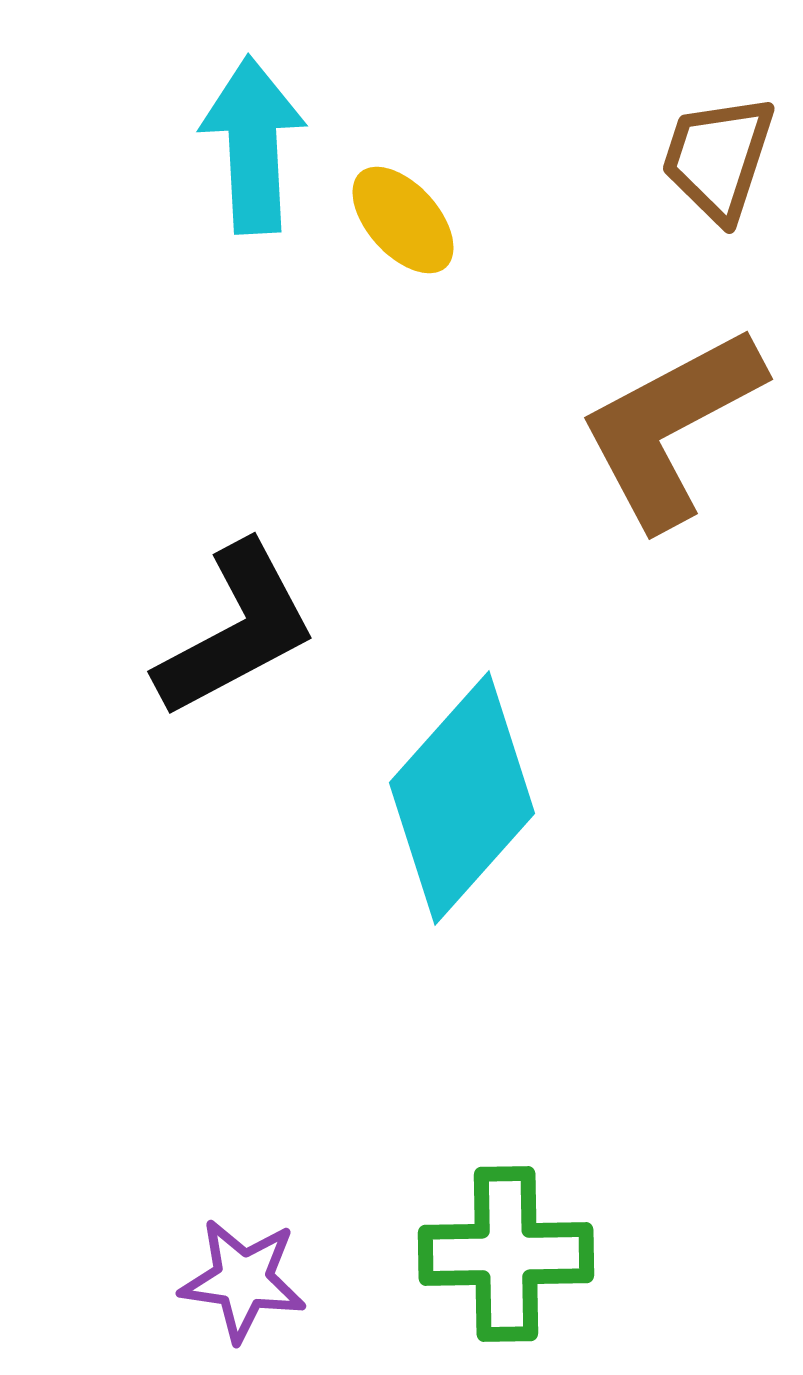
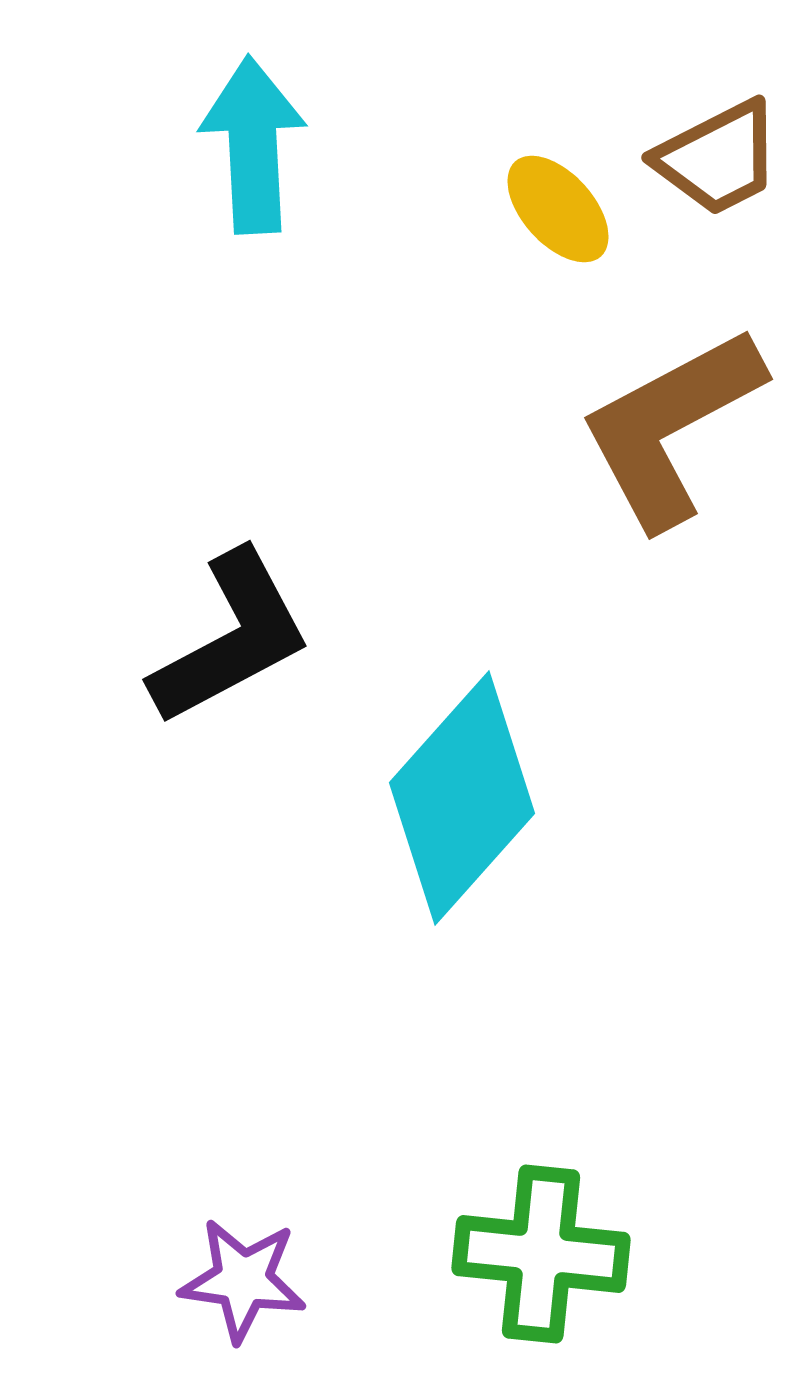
brown trapezoid: rotated 135 degrees counterclockwise
yellow ellipse: moved 155 px right, 11 px up
black L-shape: moved 5 px left, 8 px down
green cross: moved 35 px right; rotated 7 degrees clockwise
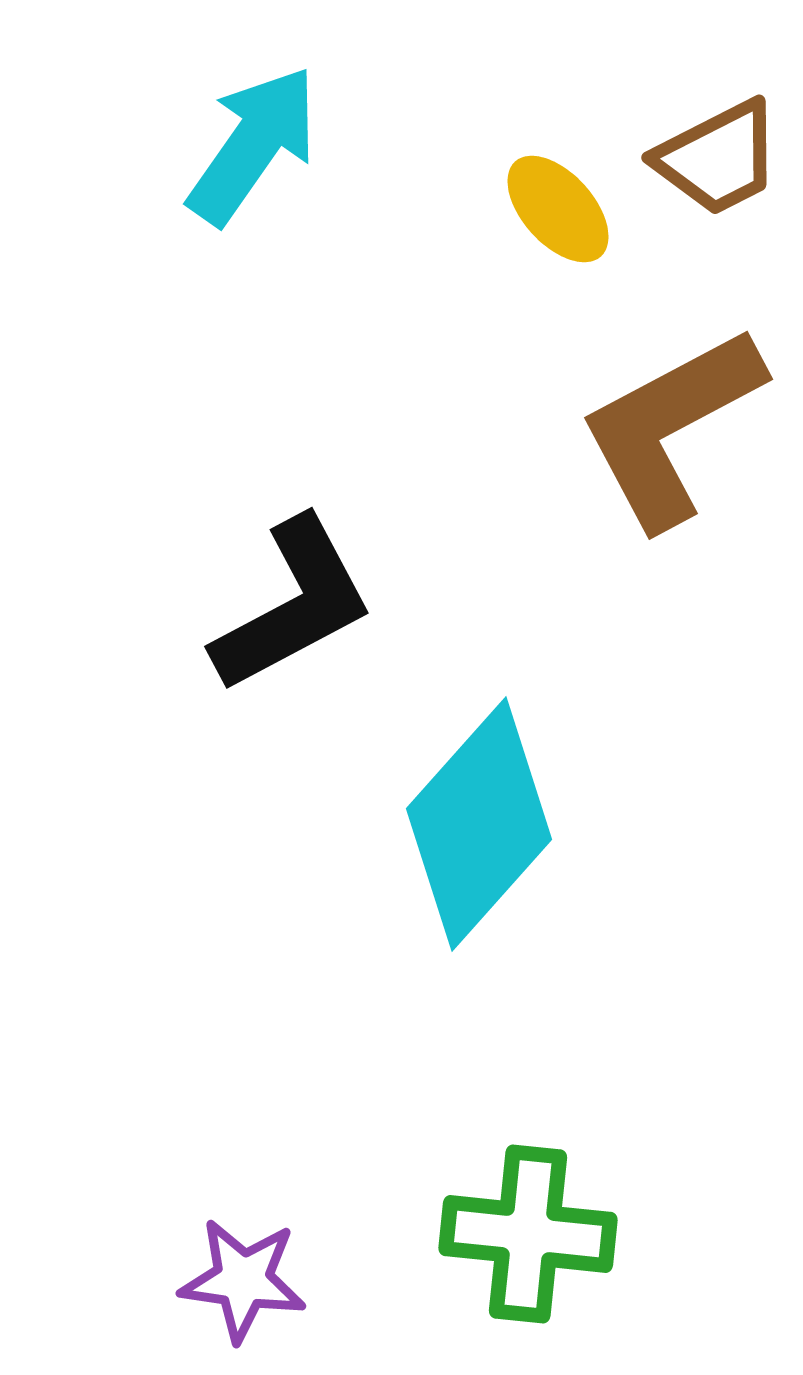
cyan arrow: rotated 38 degrees clockwise
black L-shape: moved 62 px right, 33 px up
cyan diamond: moved 17 px right, 26 px down
green cross: moved 13 px left, 20 px up
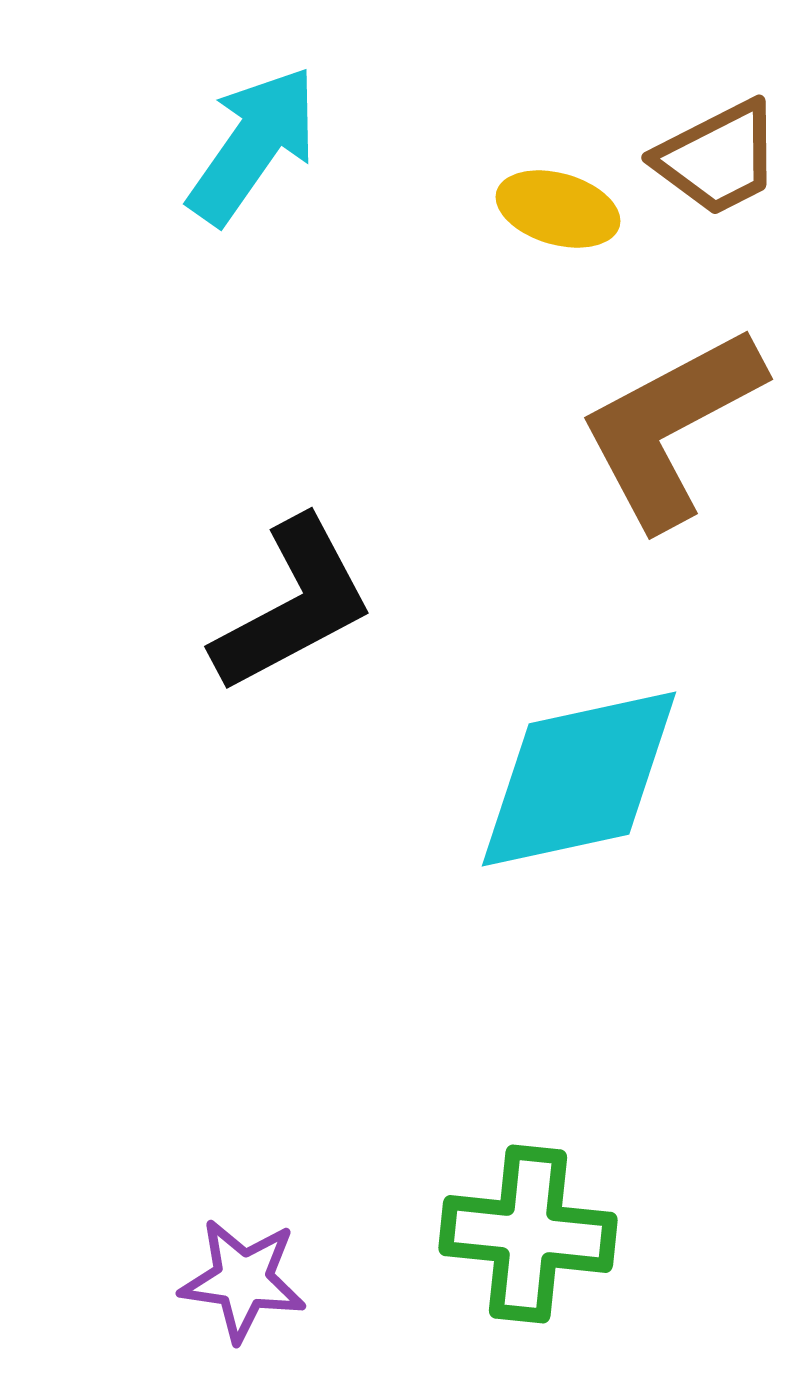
yellow ellipse: rotated 32 degrees counterclockwise
cyan diamond: moved 100 px right, 45 px up; rotated 36 degrees clockwise
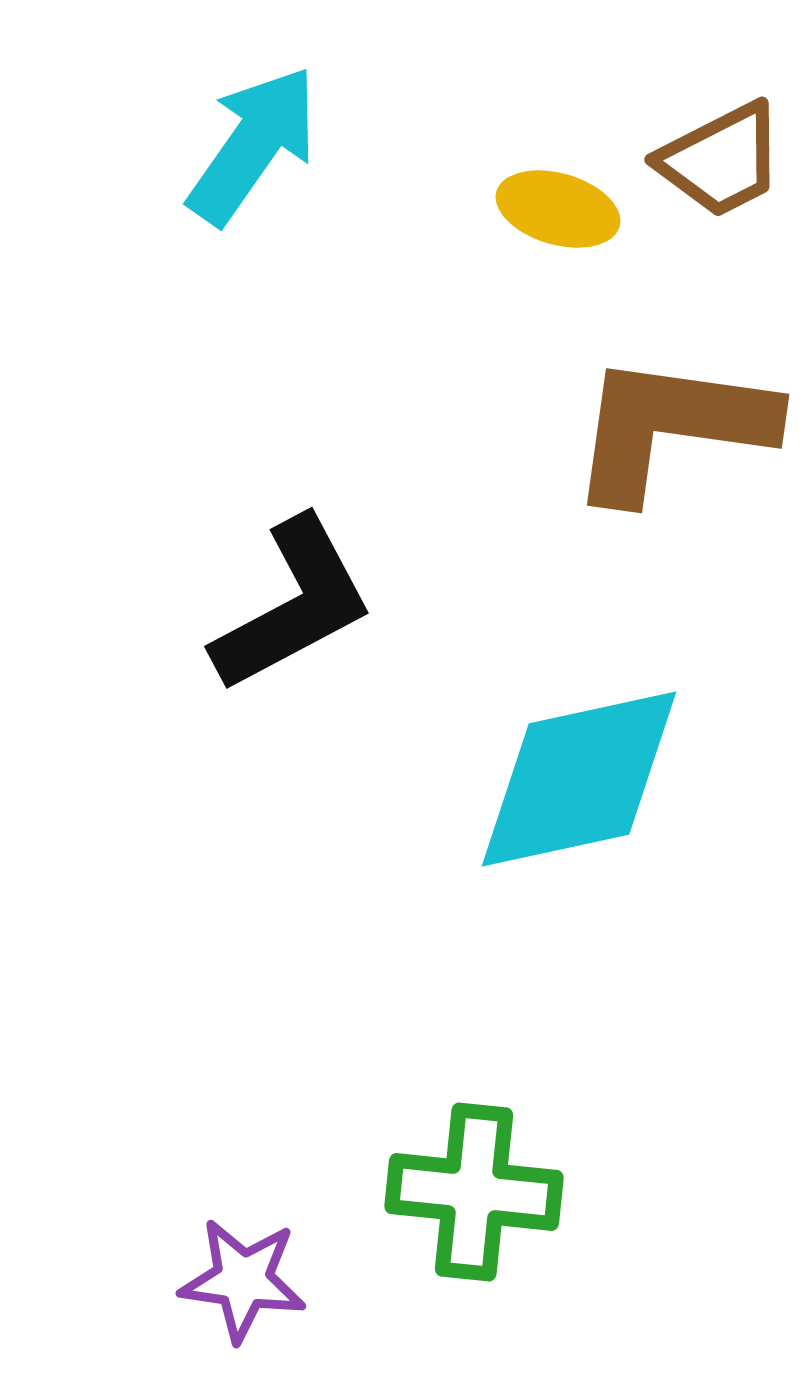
brown trapezoid: moved 3 px right, 2 px down
brown L-shape: rotated 36 degrees clockwise
green cross: moved 54 px left, 42 px up
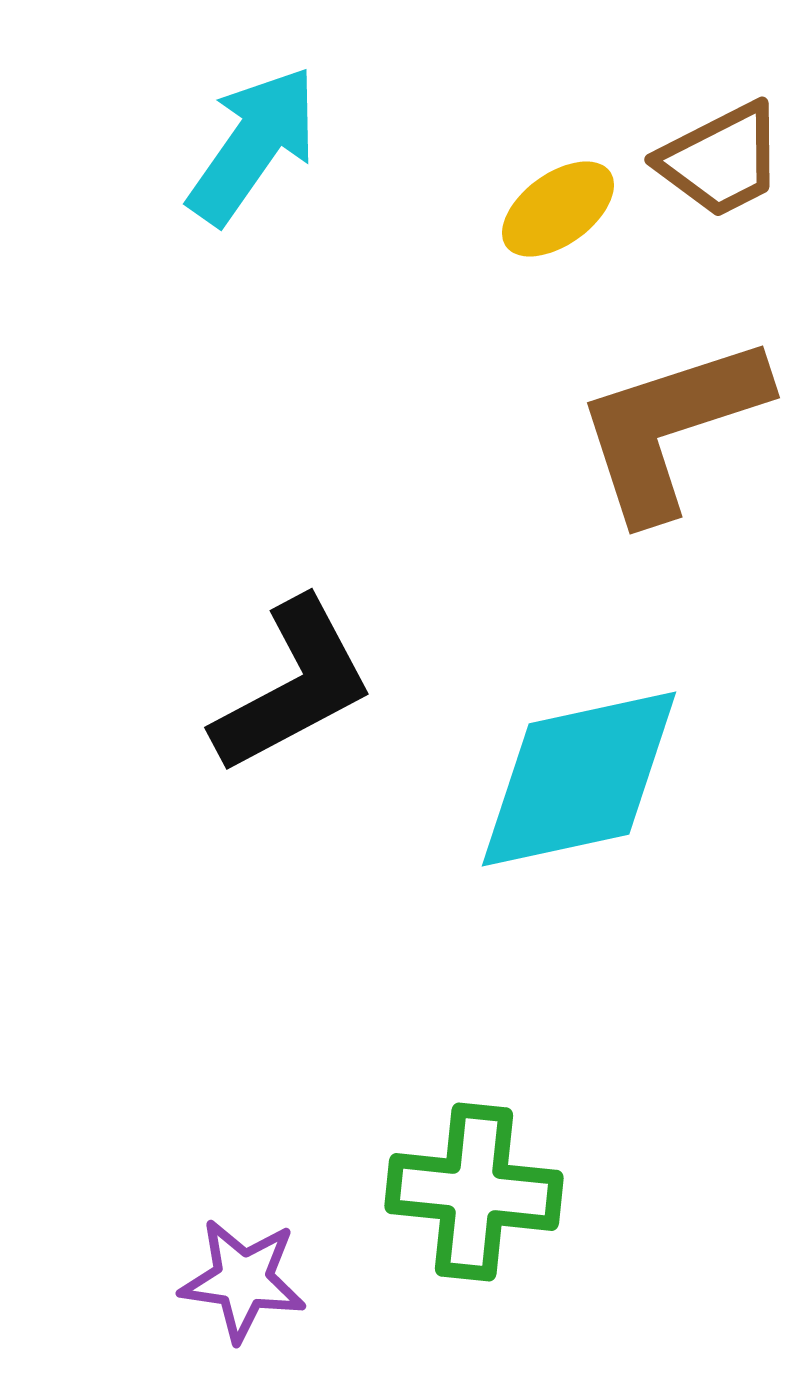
yellow ellipse: rotated 52 degrees counterclockwise
brown L-shape: rotated 26 degrees counterclockwise
black L-shape: moved 81 px down
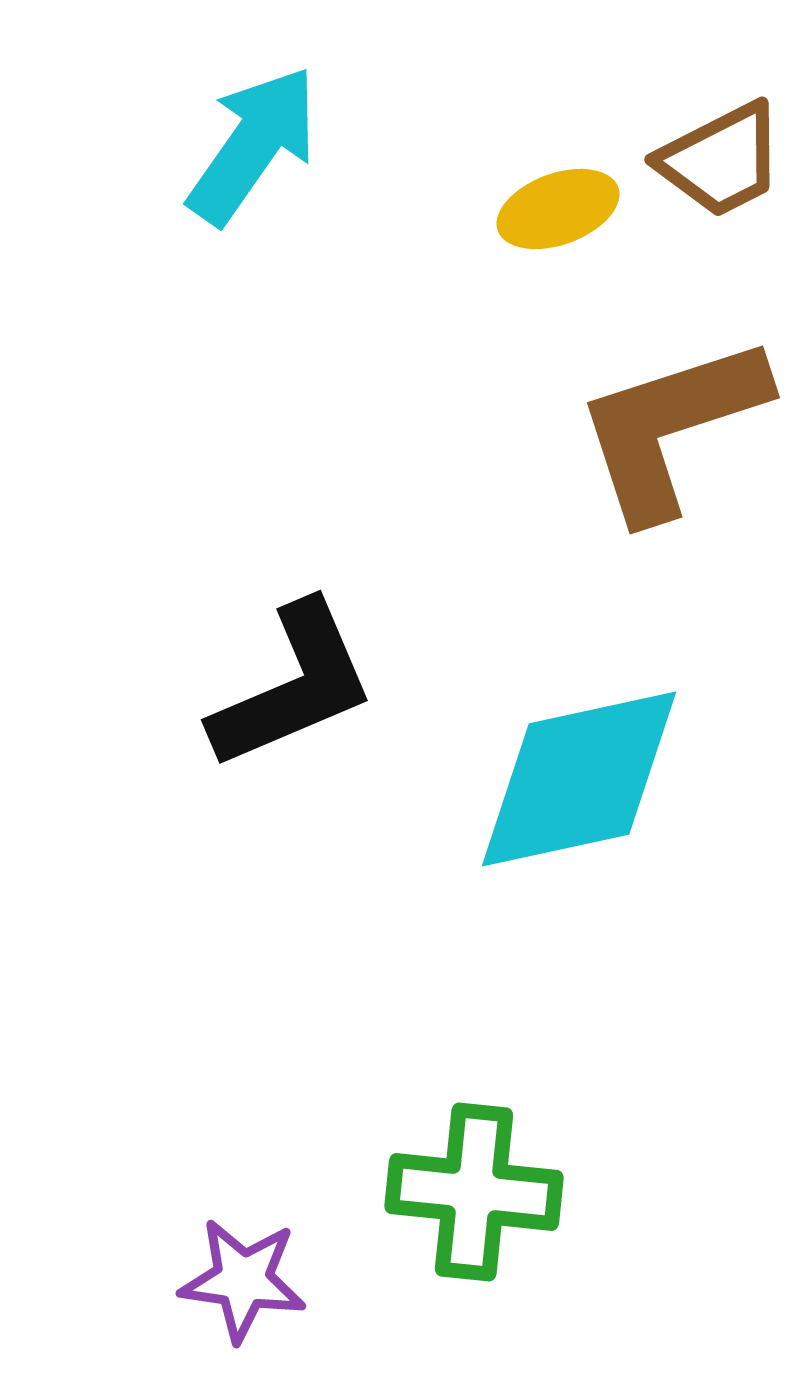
yellow ellipse: rotated 16 degrees clockwise
black L-shape: rotated 5 degrees clockwise
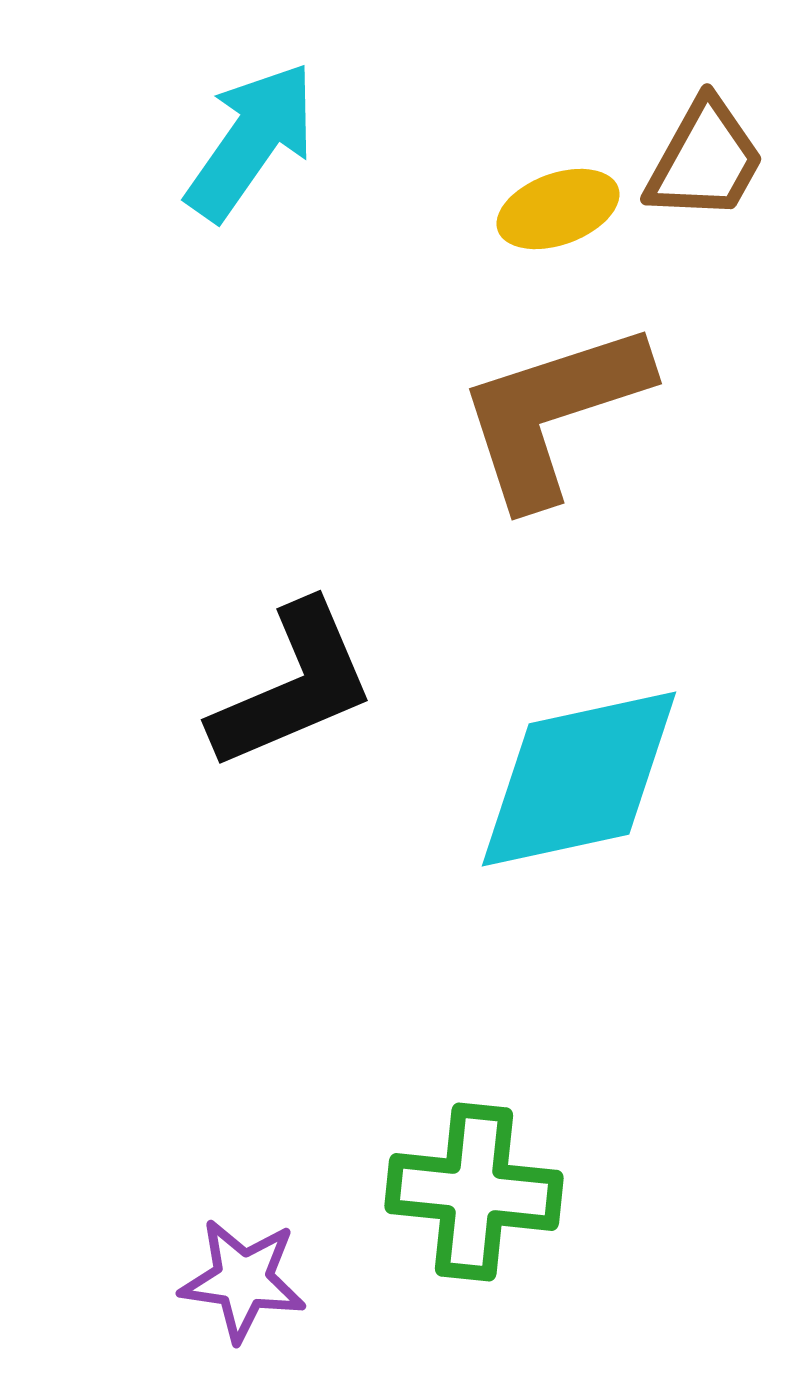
cyan arrow: moved 2 px left, 4 px up
brown trapezoid: moved 16 px left; rotated 34 degrees counterclockwise
brown L-shape: moved 118 px left, 14 px up
